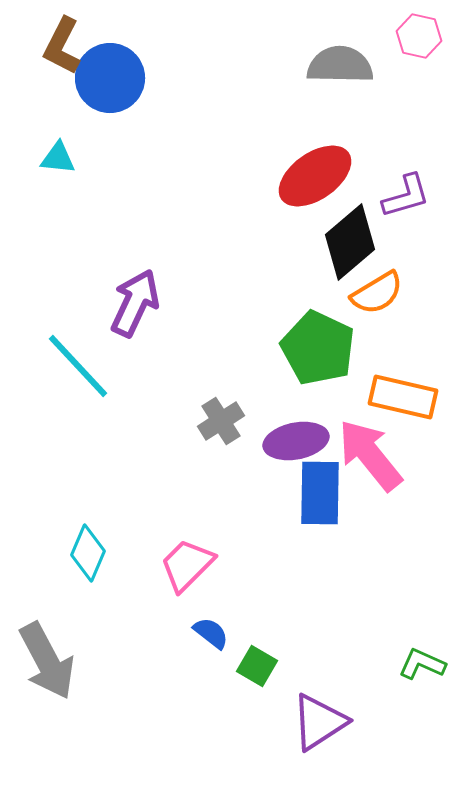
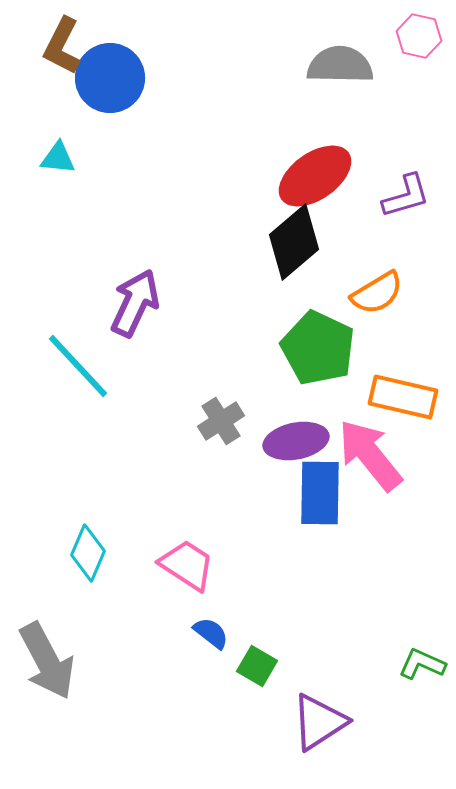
black diamond: moved 56 px left
pink trapezoid: rotated 78 degrees clockwise
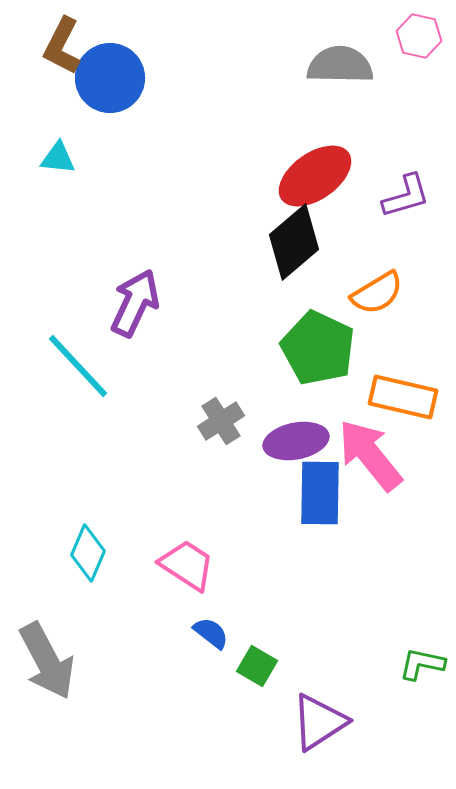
green L-shape: rotated 12 degrees counterclockwise
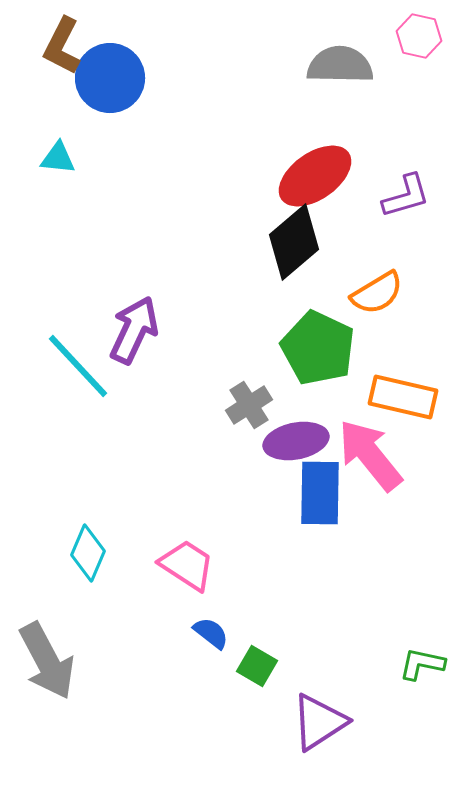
purple arrow: moved 1 px left, 27 px down
gray cross: moved 28 px right, 16 px up
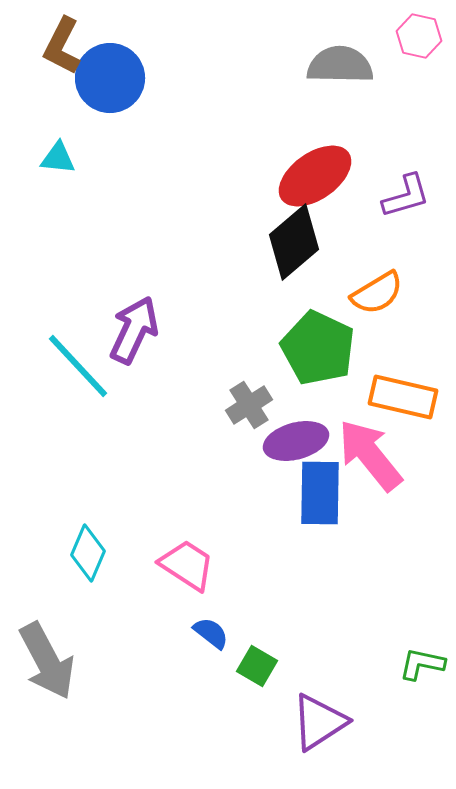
purple ellipse: rotated 4 degrees counterclockwise
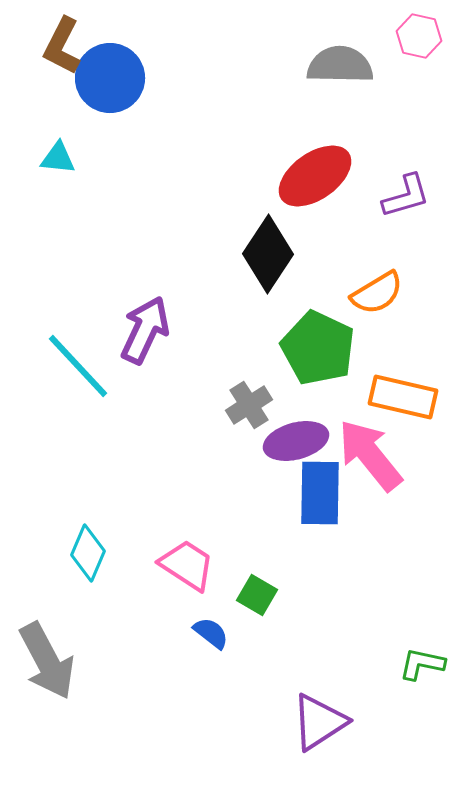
black diamond: moved 26 px left, 12 px down; rotated 16 degrees counterclockwise
purple arrow: moved 11 px right
green square: moved 71 px up
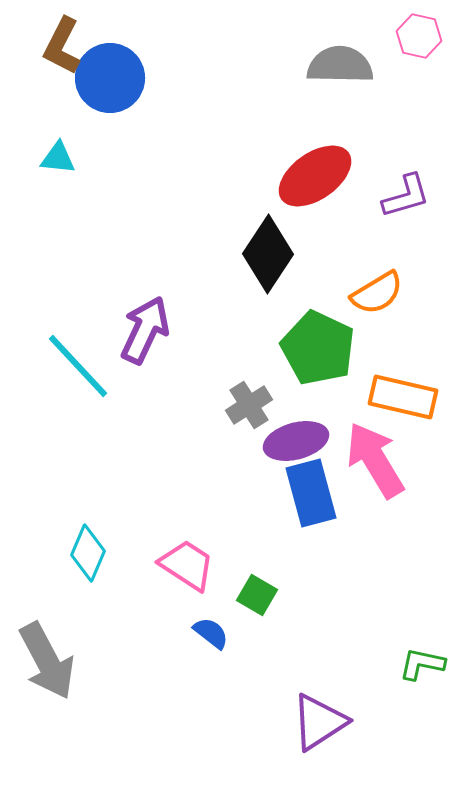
pink arrow: moved 5 px right, 5 px down; rotated 8 degrees clockwise
blue rectangle: moved 9 px left; rotated 16 degrees counterclockwise
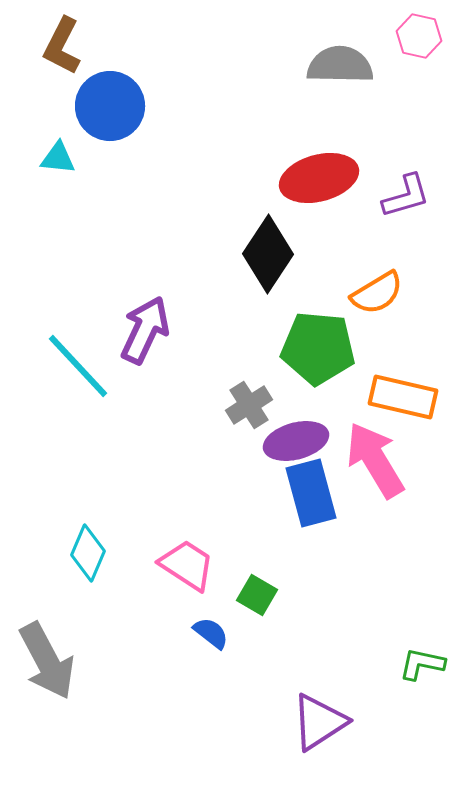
blue circle: moved 28 px down
red ellipse: moved 4 px right, 2 px down; rotated 20 degrees clockwise
green pentagon: rotated 20 degrees counterclockwise
